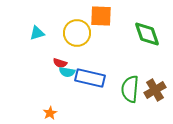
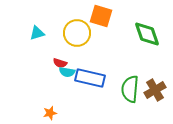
orange square: rotated 15 degrees clockwise
orange star: rotated 16 degrees clockwise
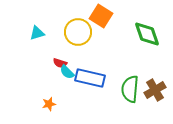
orange square: rotated 15 degrees clockwise
yellow circle: moved 1 px right, 1 px up
cyan semicircle: rotated 35 degrees clockwise
orange star: moved 1 px left, 9 px up
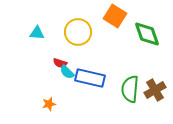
orange square: moved 14 px right
cyan triangle: rotated 21 degrees clockwise
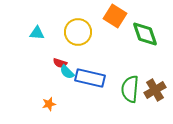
green diamond: moved 2 px left
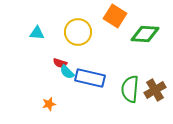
green diamond: rotated 68 degrees counterclockwise
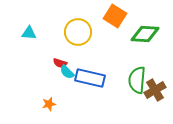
cyan triangle: moved 8 px left
green semicircle: moved 7 px right, 9 px up
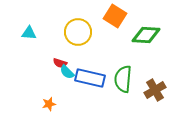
green diamond: moved 1 px right, 1 px down
green semicircle: moved 14 px left, 1 px up
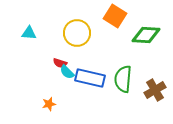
yellow circle: moved 1 px left, 1 px down
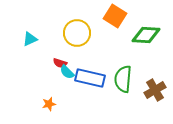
cyan triangle: moved 1 px right, 6 px down; rotated 28 degrees counterclockwise
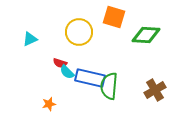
orange square: moved 1 px left, 1 px down; rotated 15 degrees counterclockwise
yellow circle: moved 2 px right, 1 px up
green semicircle: moved 14 px left, 7 px down
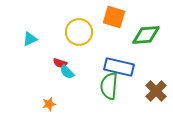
green diamond: rotated 8 degrees counterclockwise
blue rectangle: moved 29 px right, 11 px up
brown cross: moved 1 px right, 1 px down; rotated 15 degrees counterclockwise
